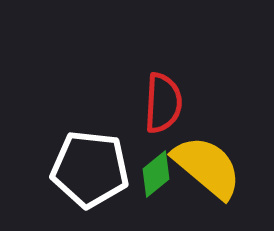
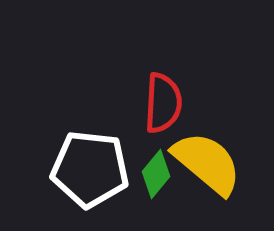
yellow semicircle: moved 4 px up
green diamond: rotated 12 degrees counterclockwise
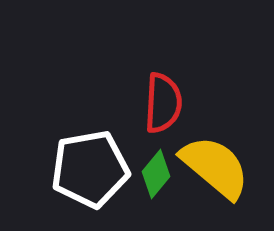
yellow semicircle: moved 8 px right, 4 px down
white pentagon: rotated 16 degrees counterclockwise
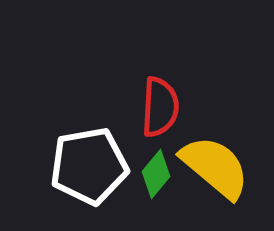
red semicircle: moved 3 px left, 4 px down
white pentagon: moved 1 px left, 3 px up
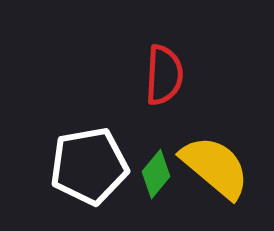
red semicircle: moved 4 px right, 32 px up
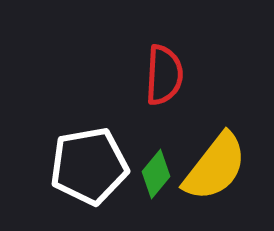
yellow semicircle: rotated 88 degrees clockwise
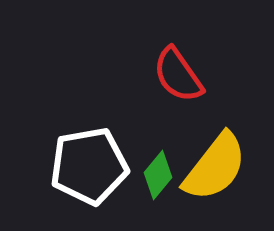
red semicircle: moved 14 px right; rotated 142 degrees clockwise
green diamond: moved 2 px right, 1 px down
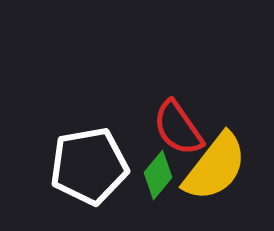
red semicircle: moved 53 px down
